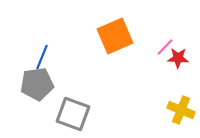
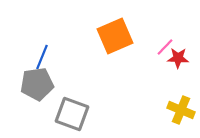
gray square: moved 1 px left
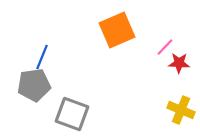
orange square: moved 2 px right, 6 px up
red star: moved 1 px right, 5 px down
gray pentagon: moved 3 px left, 1 px down
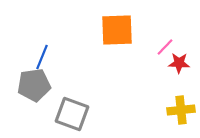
orange square: rotated 21 degrees clockwise
yellow cross: rotated 28 degrees counterclockwise
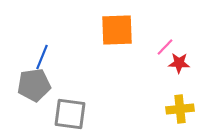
yellow cross: moved 1 px left, 1 px up
gray square: moved 2 px left; rotated 12 degrees counterclockwise
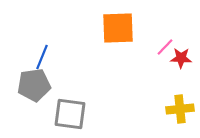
orange square: moved 1 px right, 2 px up
red star: moved 2 px right, 5 px up
